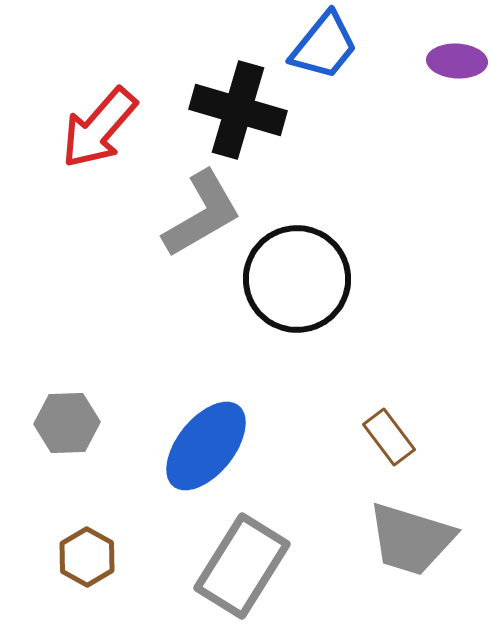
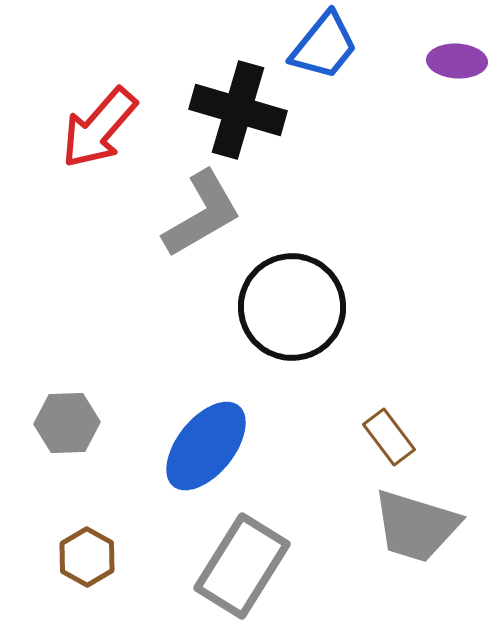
black circle: moved 5 px left, 28 px down
gray trapezoid: moved 5 px right, 13 px up
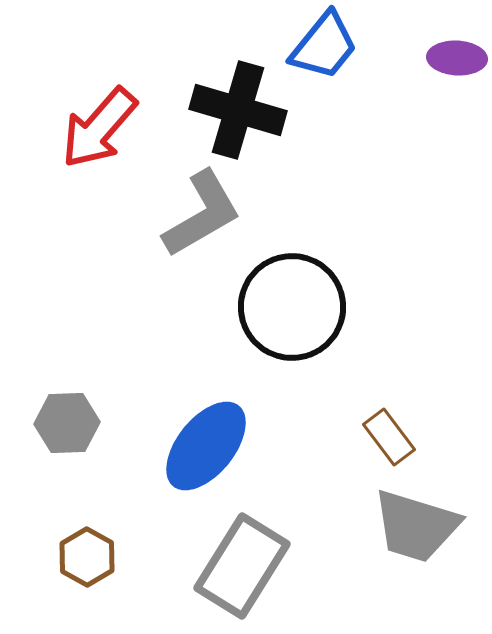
purple ellipse: moved 3 px up
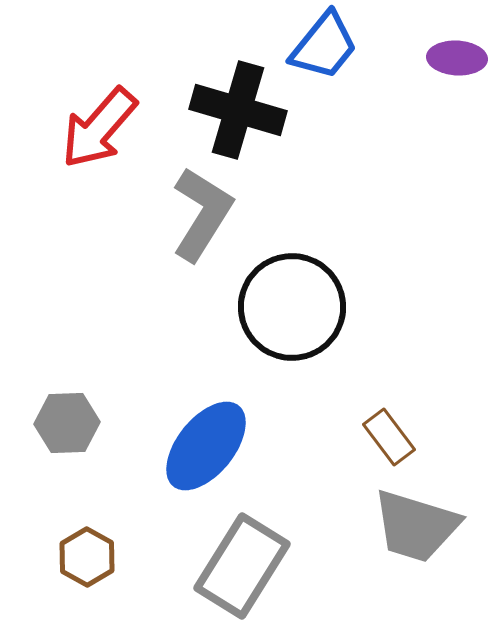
gray L-shape: rotated 28 degrees counterclockwise
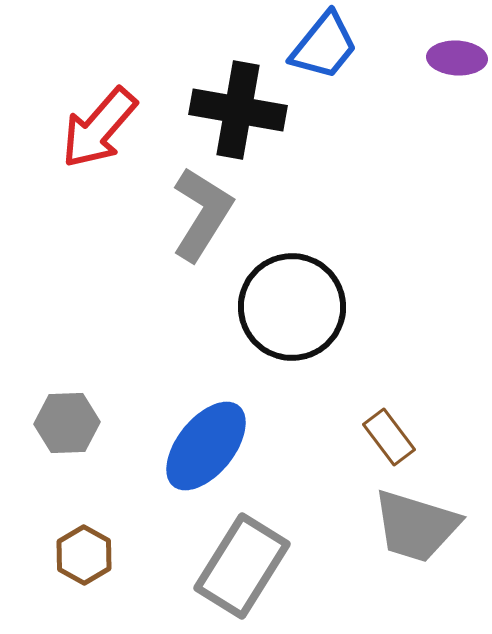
black cross: rotated 6 degrees counterclockwise
brown hexagon: moved 3 px left, 2 px up
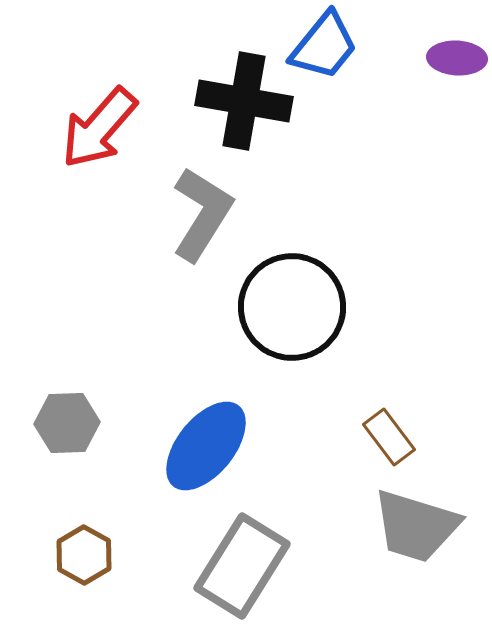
black cross: moved 6 px right, 9 px up
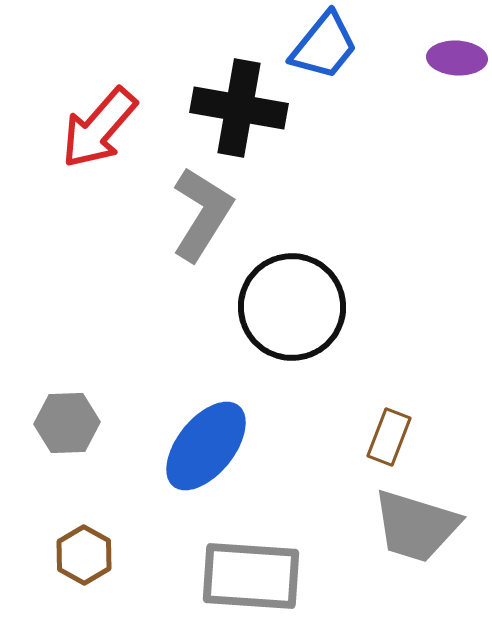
black cross: moved 5 px left, 7 px down
brown rectangle: rotated 58 degrees clockwise
gray rectangle: moved 9 px right, 10 px down; rotated 62 degrees clockwise
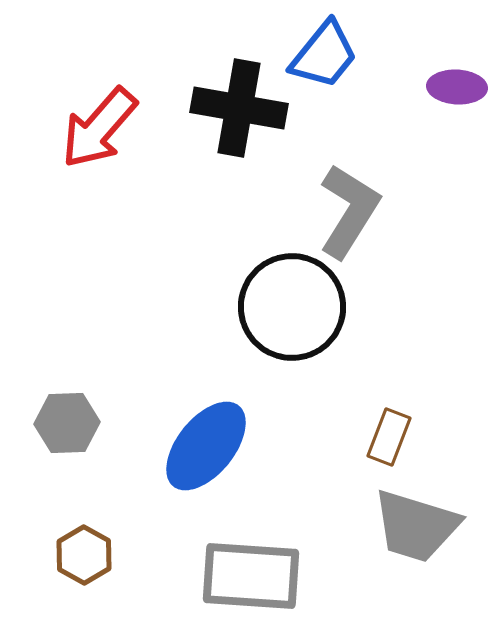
blue trapezoid: moved 9 px down
purple ellipse: moved 29 px down
gray L-shape: moved 147 px right, 3 px up
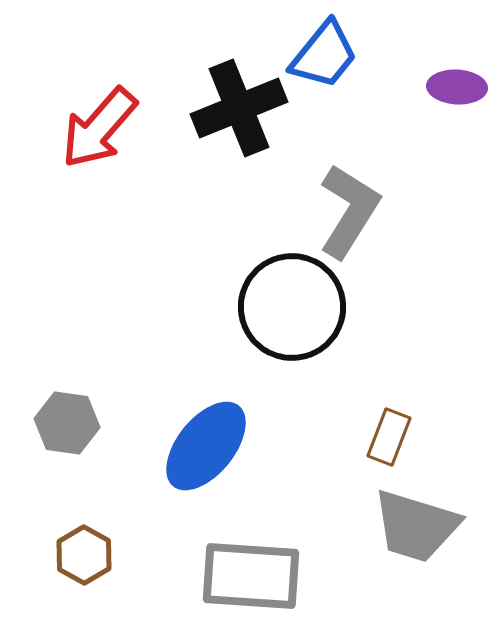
black cross: rotated 32 degrees counterclockwise
gray hexagon: rotated 10 degrees clockwise
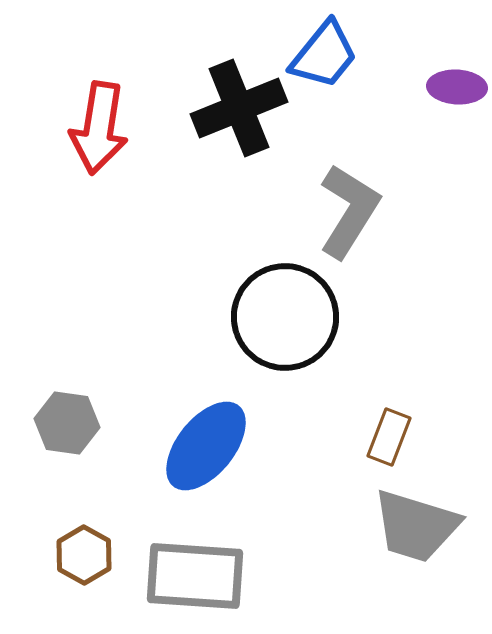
red arrow: rotated 32 degrees counterclockwise
black circle: moved 7 px left, 10 px down
gray rectangle: moved 56 px left
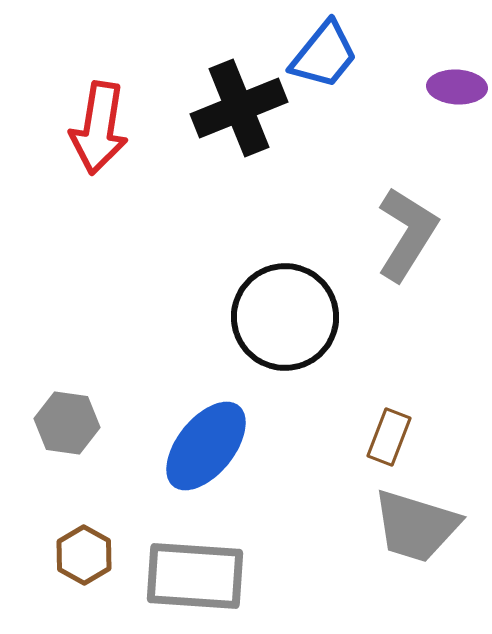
gray L-shape: moved 58 px right, 23 px down
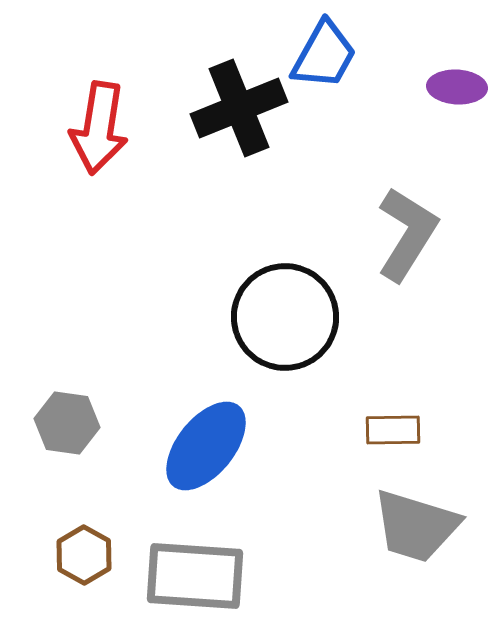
blue trapezoid: rotated 10 degrees counterclockwise
brown rectangle: moved 4 px right, 7 px up; rotated 68 degrees clockwise
